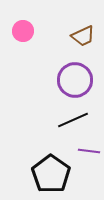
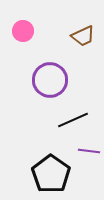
purple circle: moved 25 px left
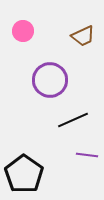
purple line: moved 2 px left, 4 px down
black pentagon: moved 27 px left
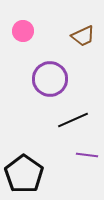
purple circle: moved 1 px up
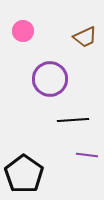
brown trapezoid: moved 2 px right, 1 px down
black line: rotated 20 degrees clockwise
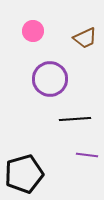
pink circle: moved 10 px right
brown trapezoid: moved 1 px down
black line: moved 2 px right, 1 px up
black pentagon: rotated 21 degrees clockwise
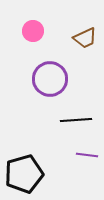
black line: moved 1 px right, 1 px down
